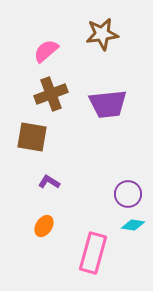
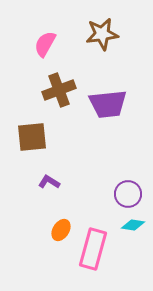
pink semicircle: moved 1 px left, 7 px up; rotated 20 degrees counterclockwise
brown cross: moved 8 px right, 4 px up
brown square: rotated 16 degrees counterclockwise
orange ellipse: moved 17 px right, 4 px down
pink rectangle: moved 4 px up
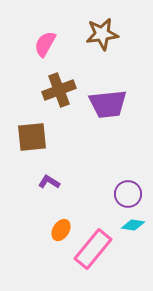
pink rectangle: rotated 24 degrees clockwise
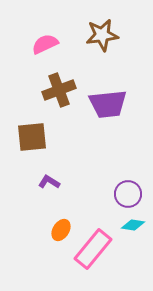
brown star: moved 1 px down
pink semicircle: rotated 36 degrees clockwise
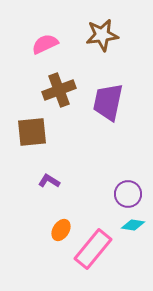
purple trapezoid: moved 2 px up; rotated 108 degrees clockwise
brown square: moved 5 px up
purple L-shape: moved 1 px up
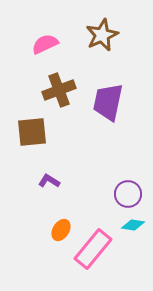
brown star: rotated 16 degrees counterclockwise
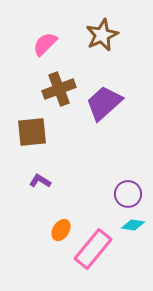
pink semicircle: rotated 20 degrees counterclockwise
brown cross: moved 1 px up
purple trapezoid: moved 4 px left, 1 px down; rotated 36 degrees clockwise
purple L-shape: moved 9 px left
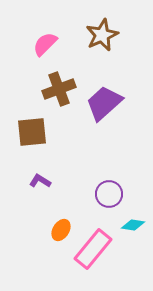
purple circle: moved 19 px left
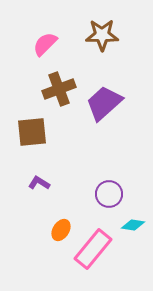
brown star: rotated 24 degrees clockwise
purple L-shape: moved 1 px left, 2 px down
